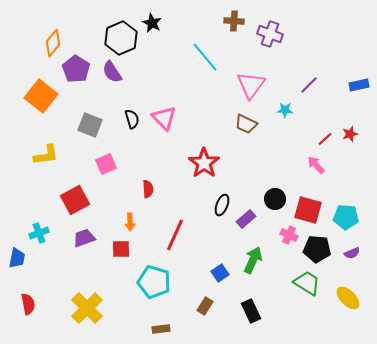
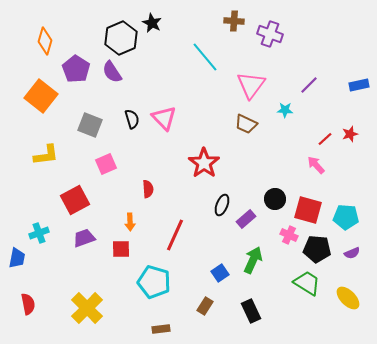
orange diamond at (53, 43): moved 8 px left, 2 px up; rotated 24 degrees counterclockwise
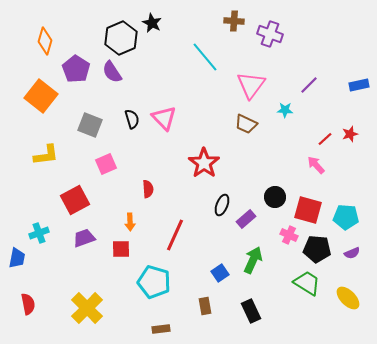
black circle at (275, 199): moved 2 px up
brown rectangle at (205, 306): rotated 42 degrees counterclockwise
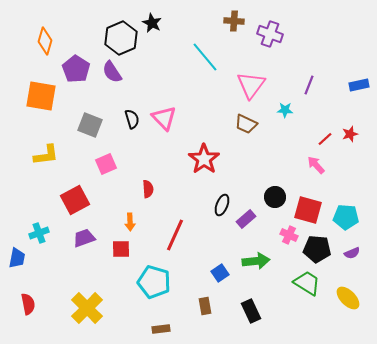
purple line at (309, 85): rotated 24 degrees counterclockwise
orange square at (41, 96): rotated 28 degrees counterclockwise
red star at (204, 163): moved 4 px up
green arrow at (253, 260): moved 3 px right, 1 px down; rotated 60 degrees clockwise
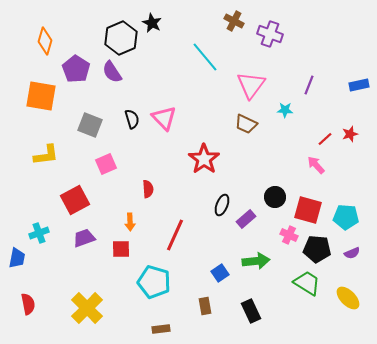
brown cross at (234, 21): rotated 24 degrees clockwise
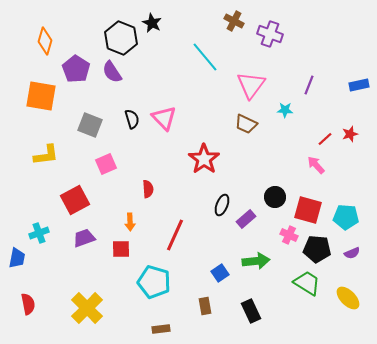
black hexagon at (121, 38): rotated 16 degrees counterclockwise
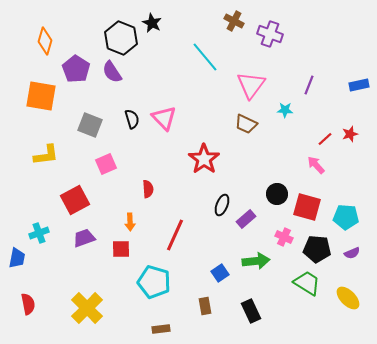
black circle at (275, 197): moved 2 px right, 3 px up
red square at (308, 210): moved 1 px left, 3 px up
pink cross at (289, 235): moved 5 px left, 2 px down
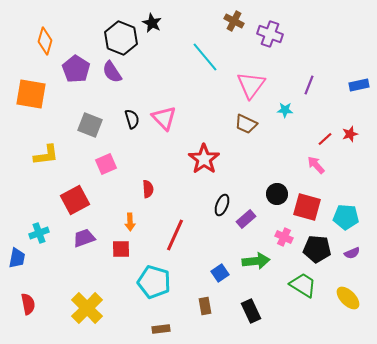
orange square at (41, 96): moved 10 px left, 2 px up
green trapezoid at (307, 283): moved 4 px left, 2 px down
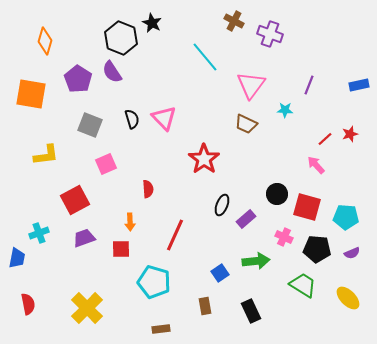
purple pentagon at (76, 69): moved 2 px right, 10 px down
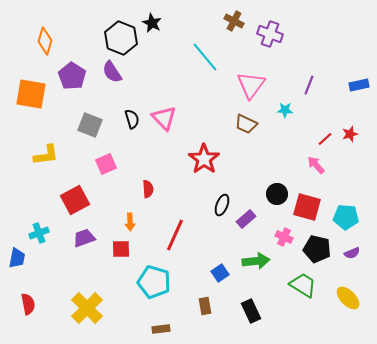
purple pentagon at (78, 79): moved 6 px left, 3 px up
black pentagon at (317, 249): rotated 8 degrees clockwise
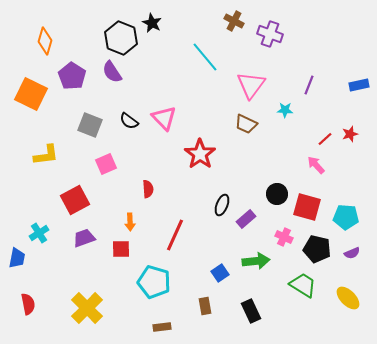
orange square at (31, 94): rotated 16 degrees clockwise
black semicircle at (132, 119): moved 3 px left, 2 px down; rotated 144 degrees clockwise
red star at (204, 159): moved 4 px left, 5 px up
cyan cross at (39, 233): rotated 12 degrees counterclockwise
brown rectangle at (161, 329): moved 1 px right, 2 px up
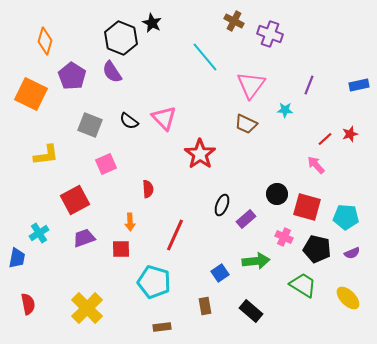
black rectangle at (251, 311): rotated 25 degrees counterclockwise
